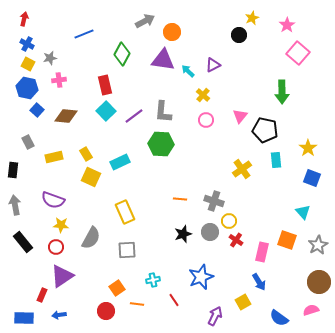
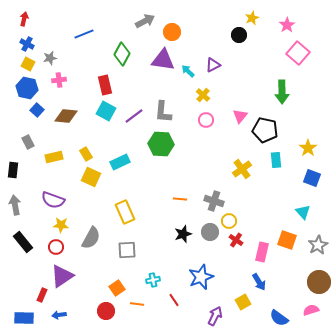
cyan square at (106, 111): rotated 18 degrees counterclockwise
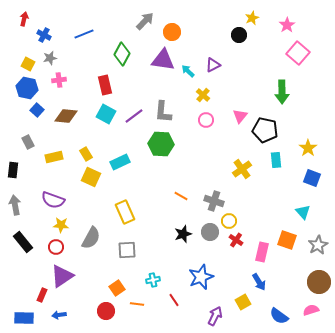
gray arrow at (145, 21): rotated 18 degrees counterclockwise
blue cross at (27, 44): moved 17 px right, 9 px up
cyan square at (106, 111): moved 3 px down
orange line at (180, 199): moved 1 px right, 3 px up; rotated 24 degrees clockwise
blue semicircle at (279, 318): moved 2 px up
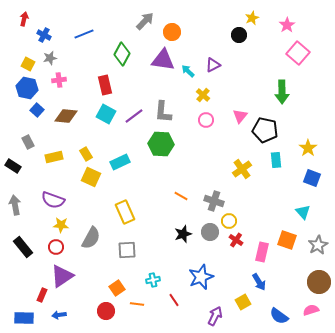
black rectangle at (13, 170): moved 4 px up; rotated 63 degrees counterclockwise
black rectangle at (23, 242): moved 5 px down
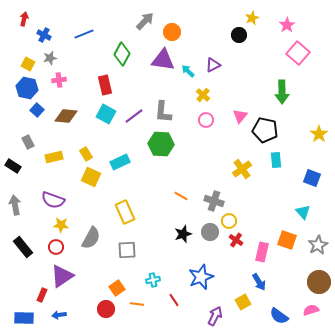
yellow star at (308, 148): moved 11 px right, 14 px up
red circle at (106, 311): moved 2 px up
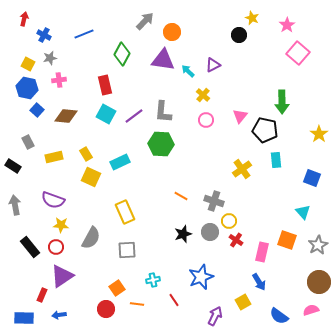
yellow star at (252, 18): rotated 24 degrees counterclockwise
green arrow at (282, 92): moved 10 px down
black rectangle at (23, 247): moved 7 px right
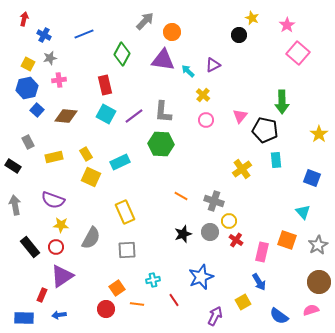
blue hexagon at (27, 88): rotated 25 degrees counterclockwise
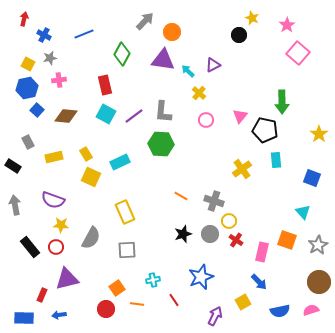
yellow cross at (203, 95): moved 4 px left, 2 px up
gray circle at (210, 232): moved 2 px down
purple triangle at (62, 276): moved 5 px right, 3 px down; rotated 20 degrees clockwise
blue arrow at (259, 282): rotated 12 degrees counterclockwise
blue semicircle at (279, 316): moved 1 px right, 5 px up; rotated 48 degrees counterclockwise
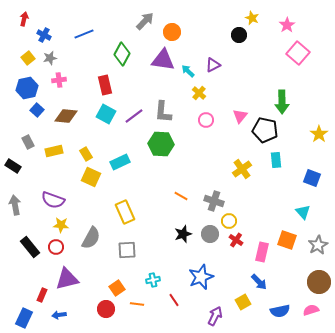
yellow square at (28, 64): moved 6 px up; rotated 24 degrees clockwise
yellow rectangle at (54, 157): moved 6 px up
blue rectangle at (24, 318): rotated 66 degrees counterclockwise
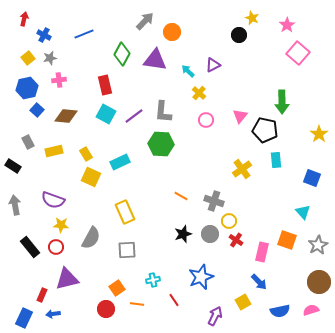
purple triangle at (163, 60): moved 8 px left
blue arrow at (59, 315): moved 6 px left, 1 px up
